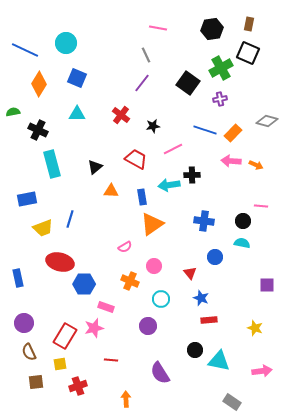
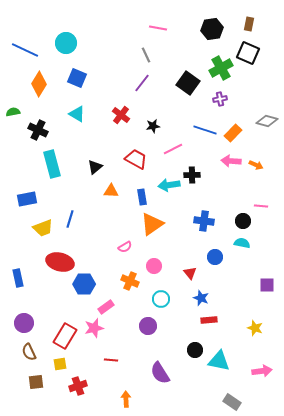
cyan triangle at (77, 114): rotated 30 degrees clockwise
pink rectangle at (106, 307): rotated 56 degrees counterclockwise
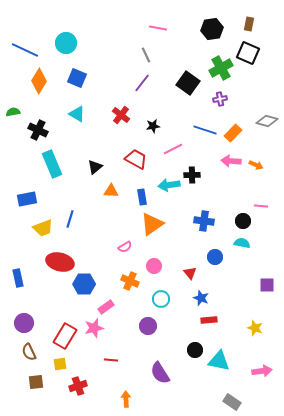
orange diamond at (39, 84): moved 3 px up
cyan rectangle at (52, 164): rotated 8 degrees counterclockwise
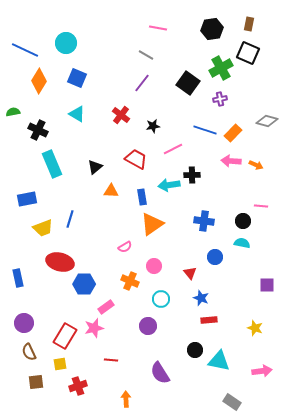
gray line at (146, 55): rotated 35 degrees counterclockwise
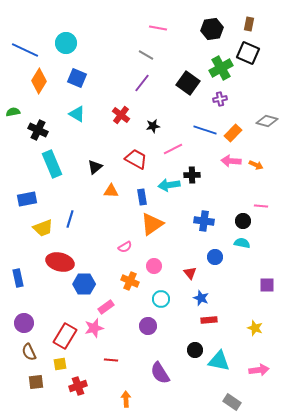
pink arrow at (262, 371): moved 3 px left, 1 px up
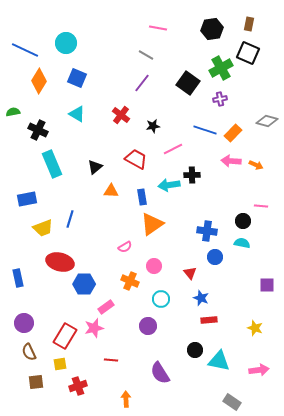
blue cross at (204, 221): moved 3 px right, 10 px down
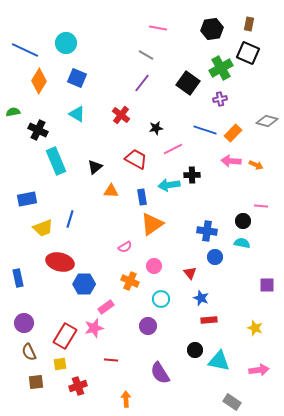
black star at (153, 126): moved 3 px right, 2 px down
cyan rectangle at (52, 164): moved 4 px right, 3 px up
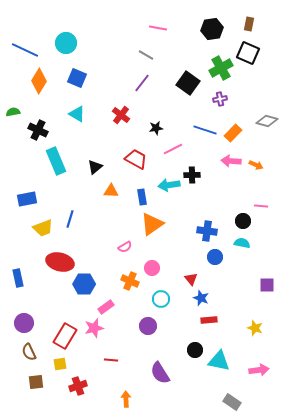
pink circle at (154, 266): moved 2 px left, 2 px down
red triangle at (190, 273): moved 1 px right, 6 px down
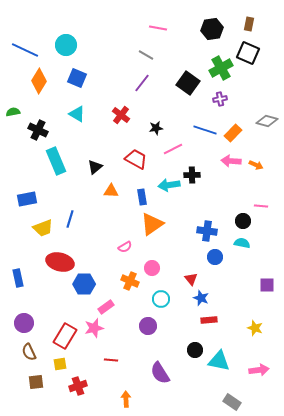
cyan circle at (66, 43): moved 2 px down
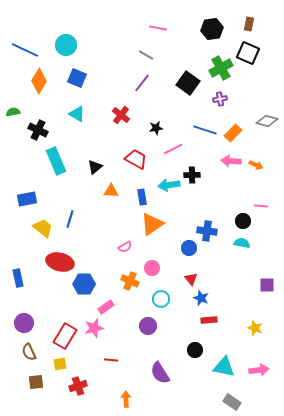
yellow trapezoid at (43, 228): rotated 120 degrees counterclockwise
blue circle at (215, 257): moved 26 px left, 9 px up
cyan triangle at (219, 361): moved 5 px right, 6 px down
